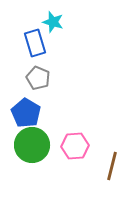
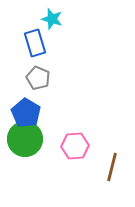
cyan star: moved 1 px left, 3 px up
green circle: moved 7 px left, 6 px up
brown line: moved 1 px down
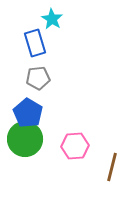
cyan star: rotated 15 degrees clockwise
gray pentagon: rotated 30 degrees counterclockwise
blue pentagon: moved 2 px right
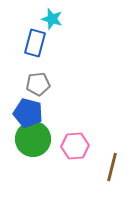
cyan star: rotated 15 degrees counterclockwise
blue rectangle: rotated 32 degrees clockwise
gray pentagon: moved 6 px down
blue pentagon: rotated 16 degrees counterclockwise
green circle: moved 8 px right
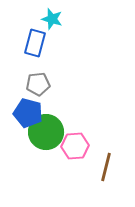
green circle: moved 13 px right, 7 px up
brown line: moved 6 px left
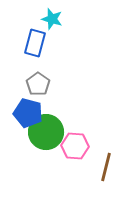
gray pentagon: rotated 30 degrees counterclockwise
pink hexagon: rotated 8 degrees clockwise
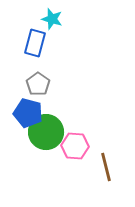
brown line: rotated 28 degrees counterclockwise
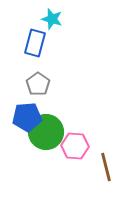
blue pentagon: moved 1 px left, 4 px down; rotated 20 degrees counterclockwise
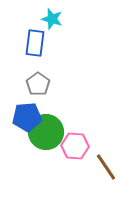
blue rectangle: rotated 8 degrees counterclockwise
brown line: rotated 20 degrees counterclockwise
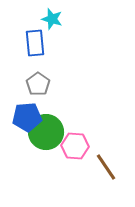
blue rectangle: rotated 12 degrees counterclockwise
